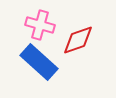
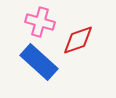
pink cross: moved 3 px up
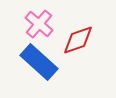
pink cross: moved 1 px left, 2 px down; rotated 24 degrees clockwise
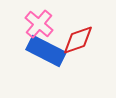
blue rectangle: moved 7 px right, 11 px up; rotated 15 degrees counterclockwise
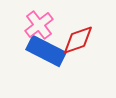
pink cross: moved 1 px down; rotated 12 degrees clockwise
